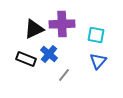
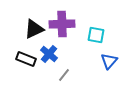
blue triangle: moved 11 px right
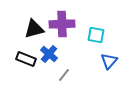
black triangle: rotated 10 degrees clockwise
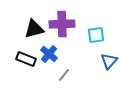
cyan square: rotated 18 degrees counterclockwise
